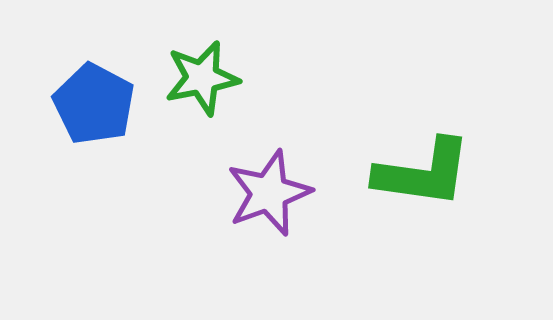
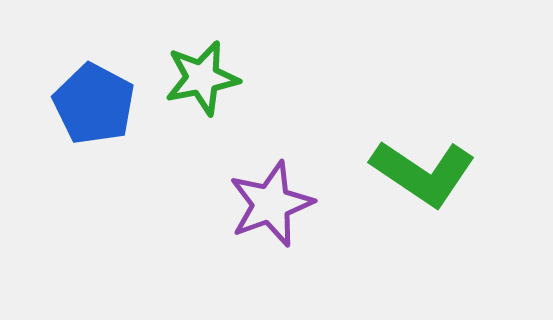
green L-shape: rotated 26 degrees clockwise
purple star: moved 2 px right, 11 px down
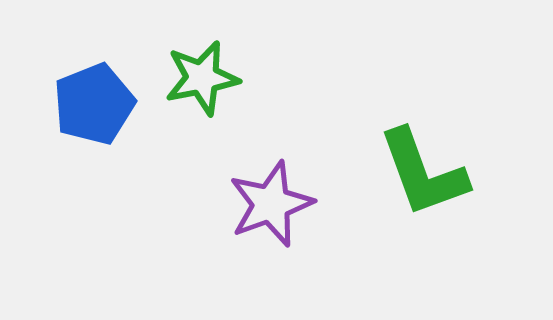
blue pentagon: rotated 22 degrees clockwise
green L-shape: rotated 36 degrees clockwise
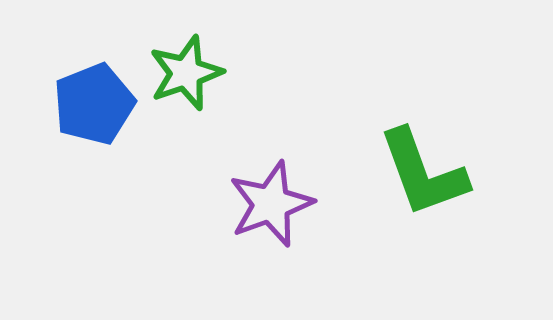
green star: moved 16 px left, 5 px up; rotated 8 degrees counterclockwise
